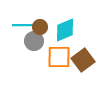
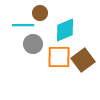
brown circle: moved 14 px up
gray circle: moved 1 px left, 3 px down
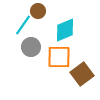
brown circle: moved 2 px left, 2 px up
cyan line: rotated 55 degrees counterclockwise
gray circle: moved 2 px left, 3 px down
brown square: moved 1 px left, 14 px down
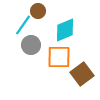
gray circle: moved 2 px up
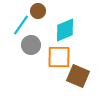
cyan line: moved 2 px left
brown square: moved 4 px left, 2 px down; rotated 30 degrees counterclockwise
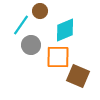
brown circle: moved 2 px right
orange square: moved 1 px left
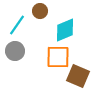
cyan line: moved 4 px left
gray circle: moved 16 px left, 6 px down
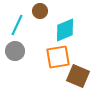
cyan line: rotated 10 degrees counterclockwise
orange square: rotated 10 degrees counterclockwise
